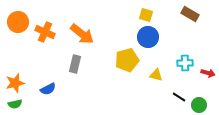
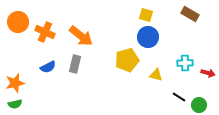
orange arrow: moved 1 px left, 2 px down
blue semicircle: moved 22 px up
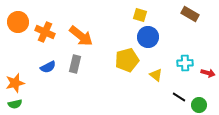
yellow square: moved 6 px left
yellow triangle: rotated 24 degrees clockwise
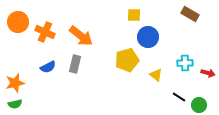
yellow square: moved 6 px left; rotated 16 degrees counterclockwise
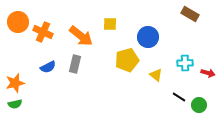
yellow square: moved 24 px left, 9 px down
orange cross: moved 2 px left
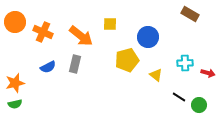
orange circle: moved 3 px left
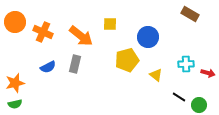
cyan cross: moved 1 px right, 1 px down
